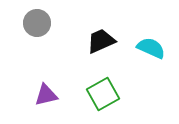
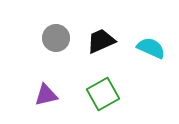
gray circle: moved 19 px right, 15 px down
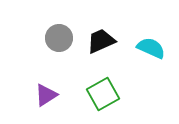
gray circle: moved 3 px right
purple triangle: rotated 20 degrees counterclockwise
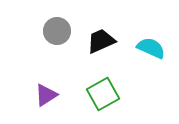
gray circle: moved 2 px left, 7 px up
